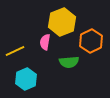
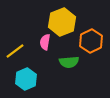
yellow line: rotated 12 degrees counterclockwise
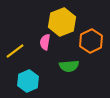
green semicircle: moved 4 px down
cyan hexagon: moved 2 px right, 2 px down
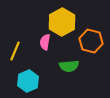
yellow hexagon: rotated 8 degrees counterclockwise
orange hexagon: rotated 20 degrees counterclockwise
yellow line: rotated 30 degrees counterclockwise
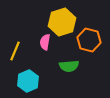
yellow hexagon: rotated 12 degrees clockwise
orange hexagon: moved 2 px left, 1 px up
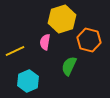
yellow hexagon: moved 3 px up
yellow line: rotated 42 degrees clockwise
green semicircle: rotated 120 degrees clockwise
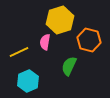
yellow hexagon: moved 2 px left, 1 px down
yellow line: moved 4 px right, 1 px down
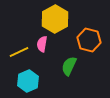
yellow hexagon: moved 5 px left, 1 px up; rotated 12 degrees counterclockwise
pink semicircle: moved 3 px left, 2 px down
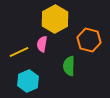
green semicircle: rotated 24 degrees counterclockwise
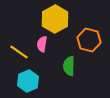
yellow line: rotated 60 degrees clockwise
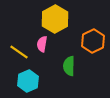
orange hexagon: moved 4 px right, 1 px down; rotated 20 degrees clockwise
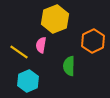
yellow hexagon: rotated 8 degrees clockwise
pink semicircle: moved 1 px left, 1 px down
